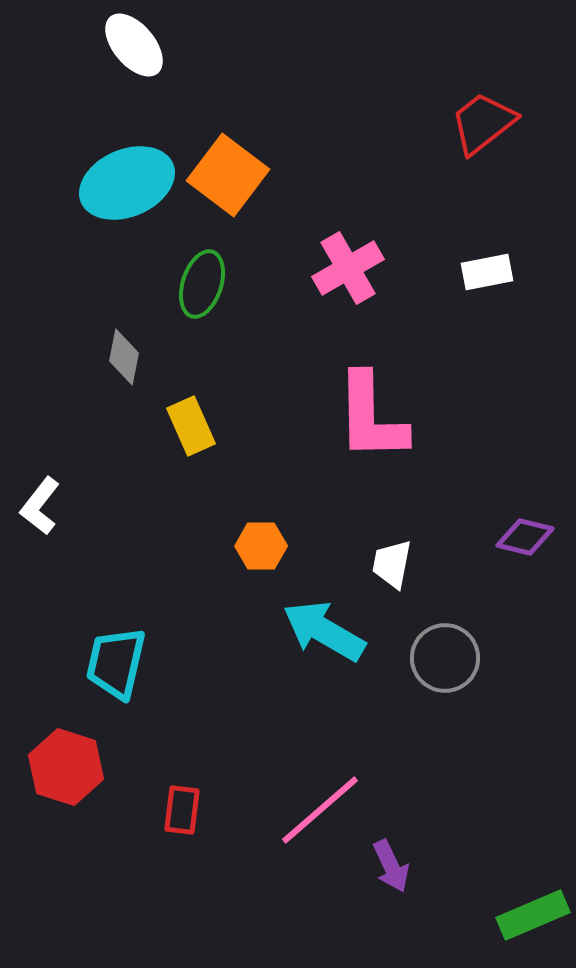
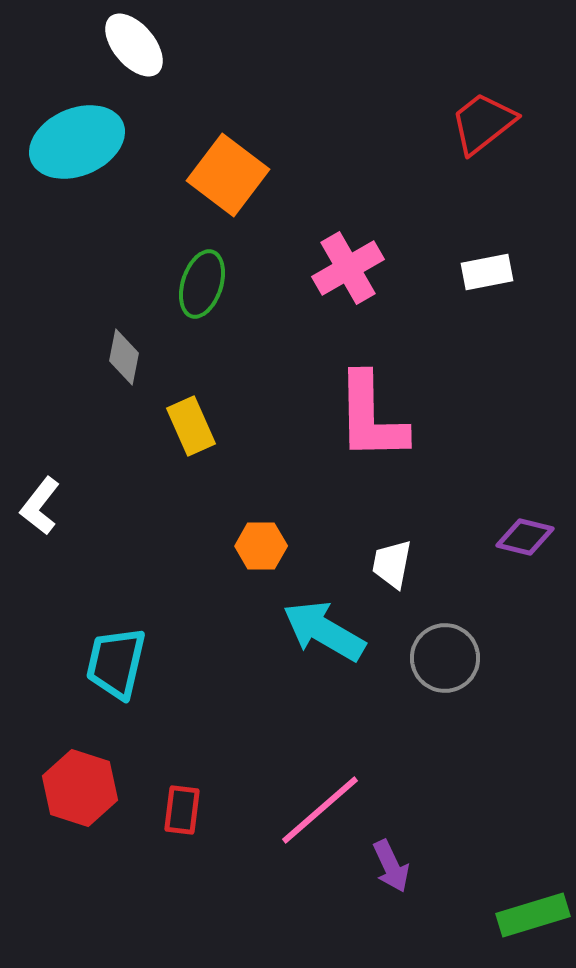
cyan ellipse: moved 50 px left, 41 px up
red hexagon: moved 14 px right, 21 px down
green rectangle: rotated 6 degrees clockwise
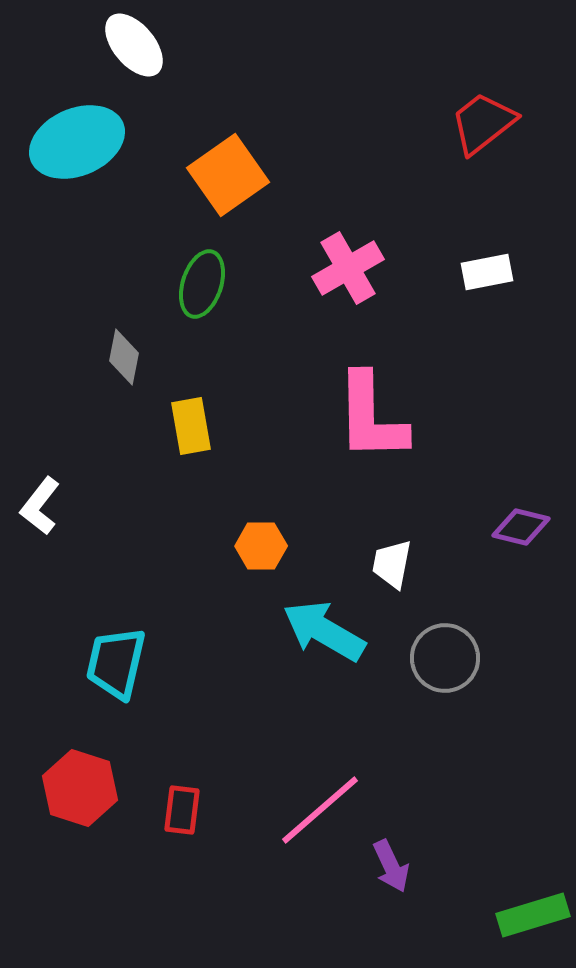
orange square: rotated 18 degrees clockwise
yellow rectangle: rotated 14 degrees clockwise
purple diamond: moved 4 px left, 10 px up
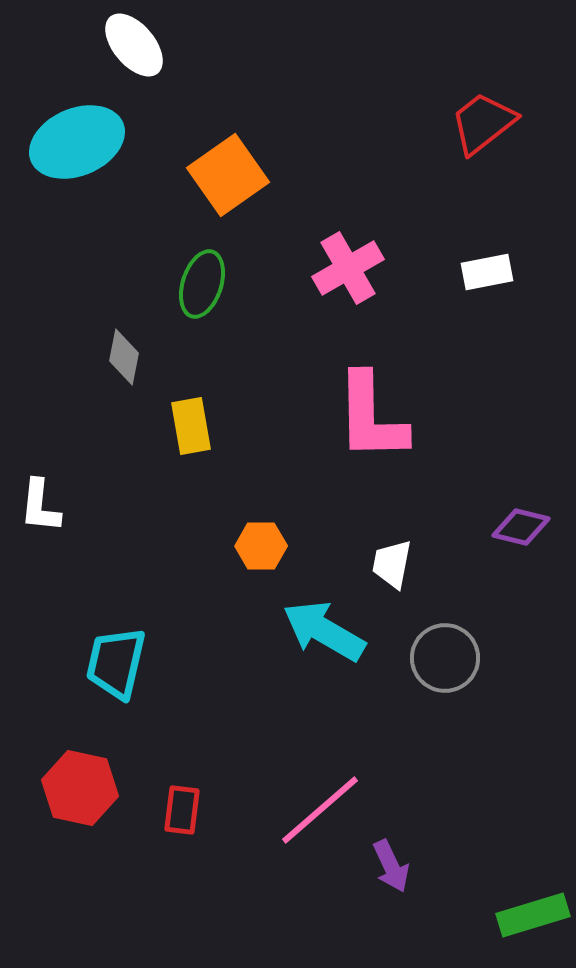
white L-shape: rotated 32 degrees counterclockwise
red hexagon: rotated 6 degrees counterclockwise
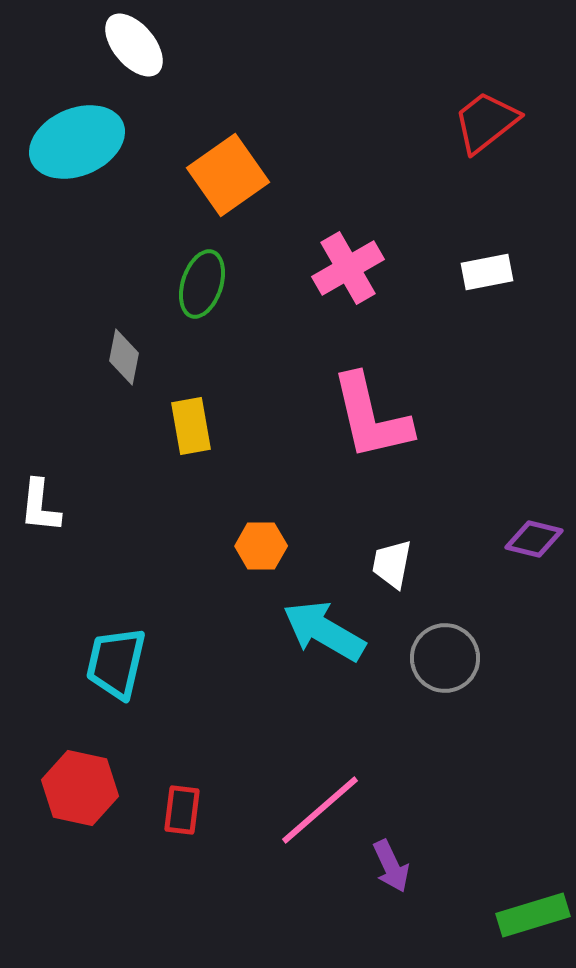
red trapezoid: moved 3 px right, 1 px up
pink L-shape: rotated 12 degrees counterclockwise
purple diamond: moved 13 px right, 12 px down
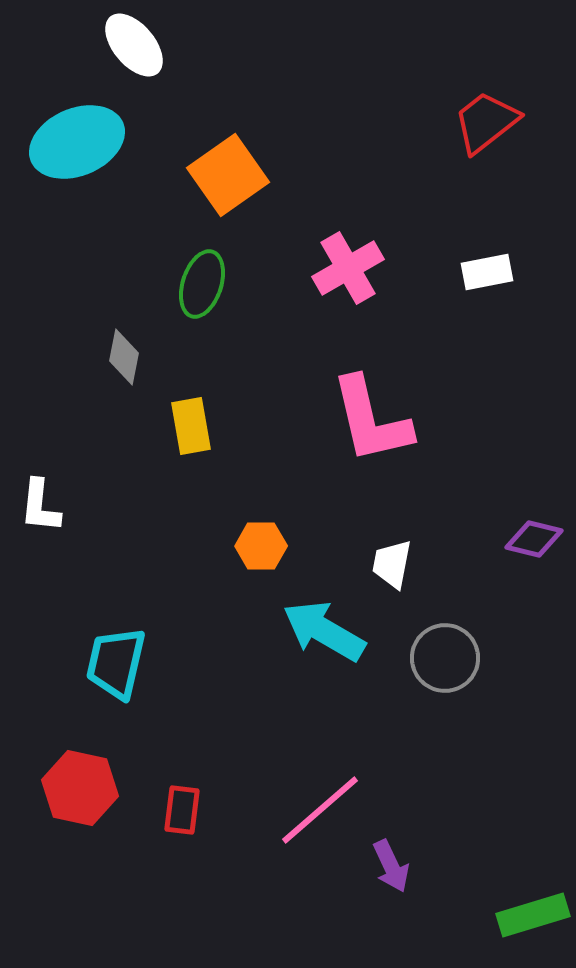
pink L-shape: moved 3 px down
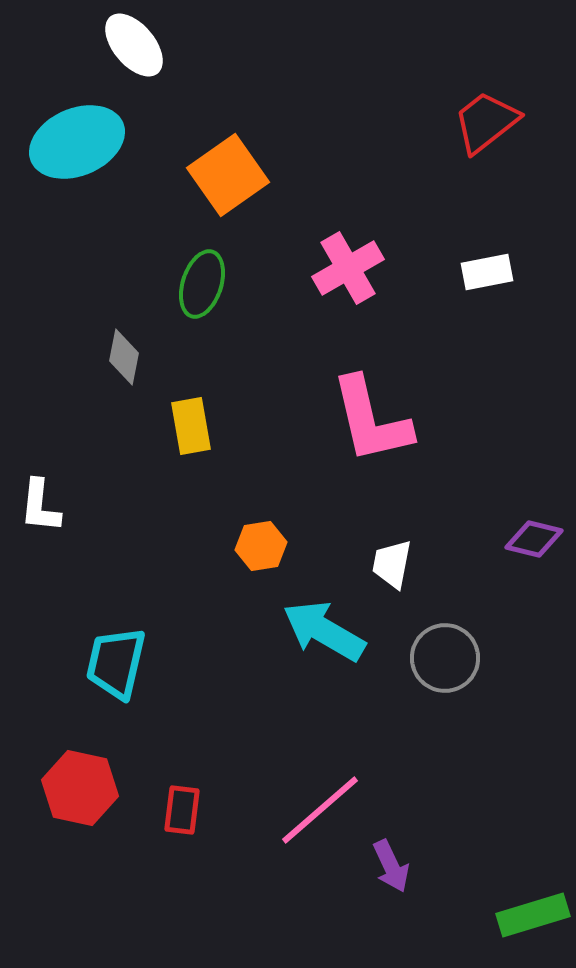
orange hexagon: rotated 9 degrees counterclockwise
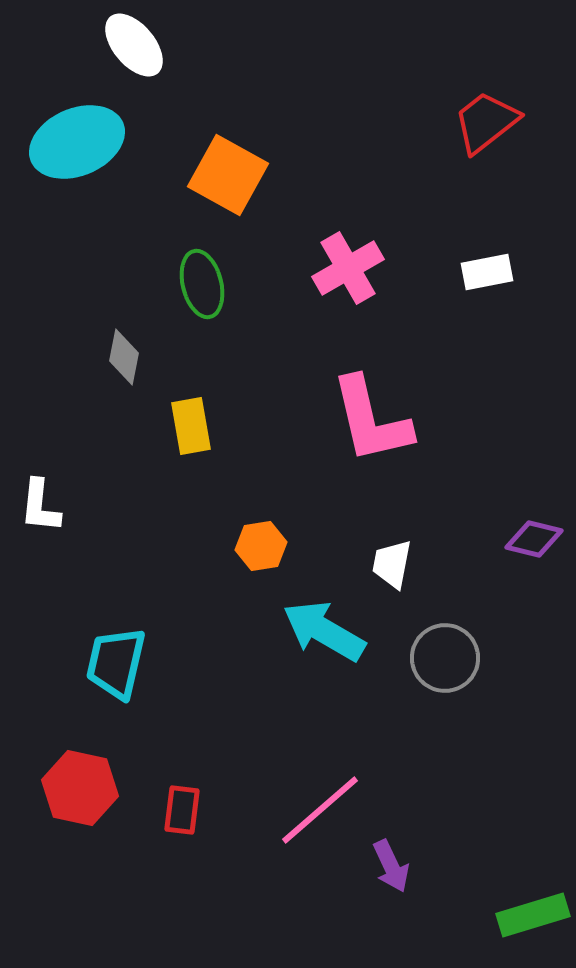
orange square: rotated 26 degrees counterclockwise
green ellipse: rotated 32 degrees counterclockwise
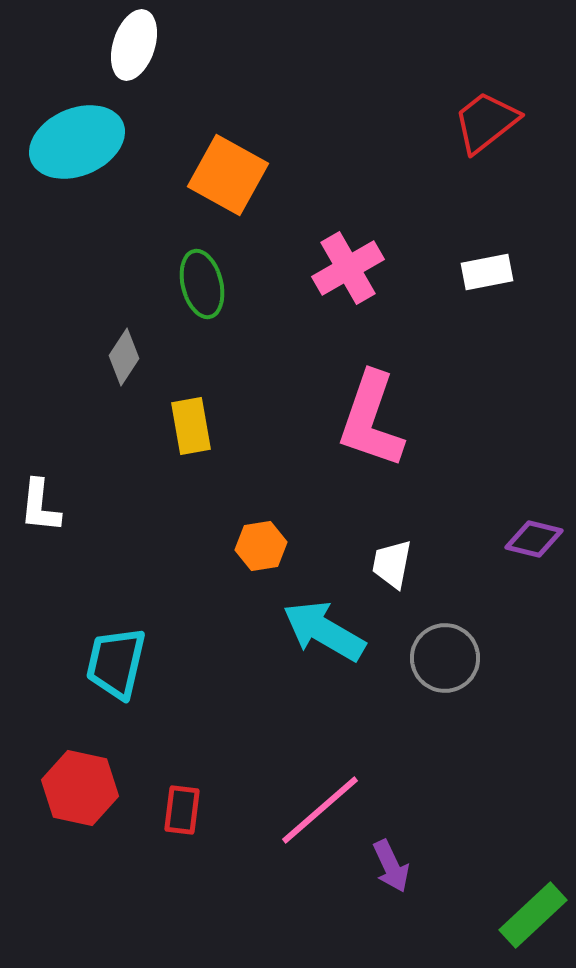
white ellipse: rotated 58 degrees clockwise
gray diamond: rotated 22 degrees clockwise
pink L-shape: rotated 32 degrees clockwise
green rectangle: rotated 26 degrees counterclockwise
